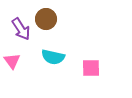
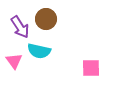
purple arrow: moved 1 px left, 2 px up
cyan semicircle: moved 14 px left, 6 px up
pink triangle: moved 2 px right
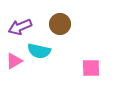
brown circle: moved 14 px right, 5 px down
purple arrow: rotated 100 degrees clockwise
pink triangle: rotated 36 degrees clockwise
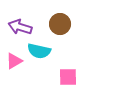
purple arrow: rotated 40 degrees clockwise
pink square: moved 23 px left, 9 px down
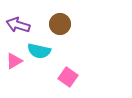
purple arrow: moved 2 px left, 2 px up
pink square: rotated 36 degrees clockwise
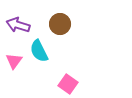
cyan semicircle: rotated 50 degrees clockwise
pink triangle: rotated 24 degrees counterclockwise
pink square: moved 7 px down
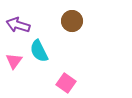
brown circle: moved 12 px right, 3 px up
pink square: moved 2 px left, 1 px up
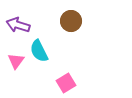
brown circle: moved 1 px left
pink triangle: moved 2 px right
pink square: rotated 24 degrees clockwise
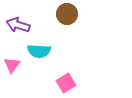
brown circle: moved 4 px left, 7 px up
cyan semicircle: rotated 60 degrees counterclockwise
pink triangle: moved 4 px left, 4 px down
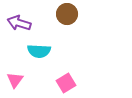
purple arrow: moved 1 px right, 2 px up
pink triangle: moved 3 px right, 15 px down
